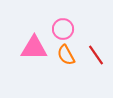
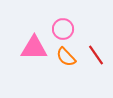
orange semicircle: moved 2 px down; rotated 15 degrees counterclockwise
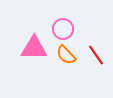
orange semicircle: moved 2 px up
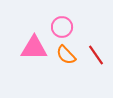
pink circle: moved 1 px left, 2 px up
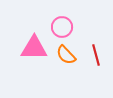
red line: rotated 20 degrees clockwise
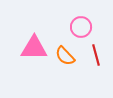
pink circle: moved 19 px right
orange semicircle: moved 1 px left, 1 px down
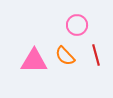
pink circle: moved 4 px left, 2 px up
pink triangle: moved 13 px down
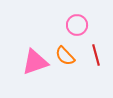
pink triangle: moved 1 px right, 1 px down; rotated 20 degrees counterclockwise
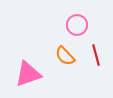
pink triangle: moved 7 px left, 12 px down
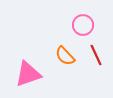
pink circle: moved 6 px right
red line: rotated 10 degrees counterclockwise
